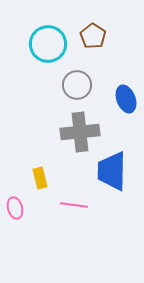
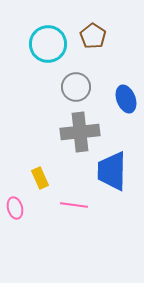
gray circle: moved 1 px left, 2 px down
yellow rectangle: rotated 10 degrees counterclockwise
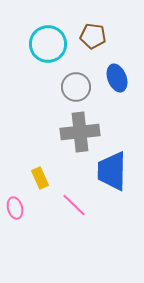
brown pentagon: rotated 25 degrees counterclockwise
blue ellipse: moved 9 px left, 21 px up
pink line: rotated 36 degrees clockwise
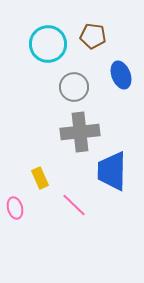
blue ellipse: moved 4 px right, 3 px up
gray circle: moved 2 px left
